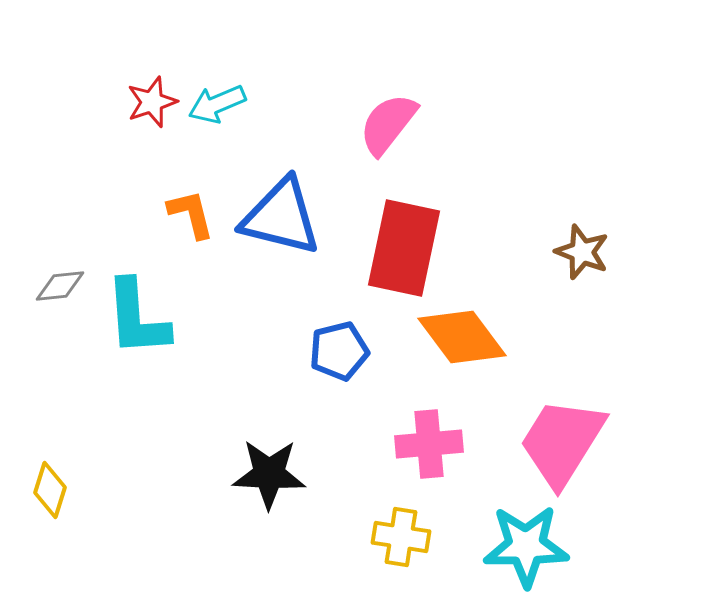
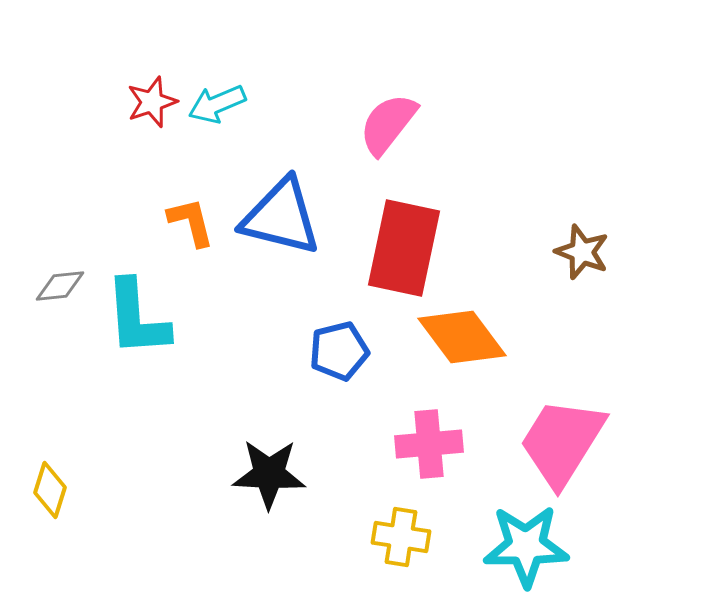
orange L-shape: moved 8 px down
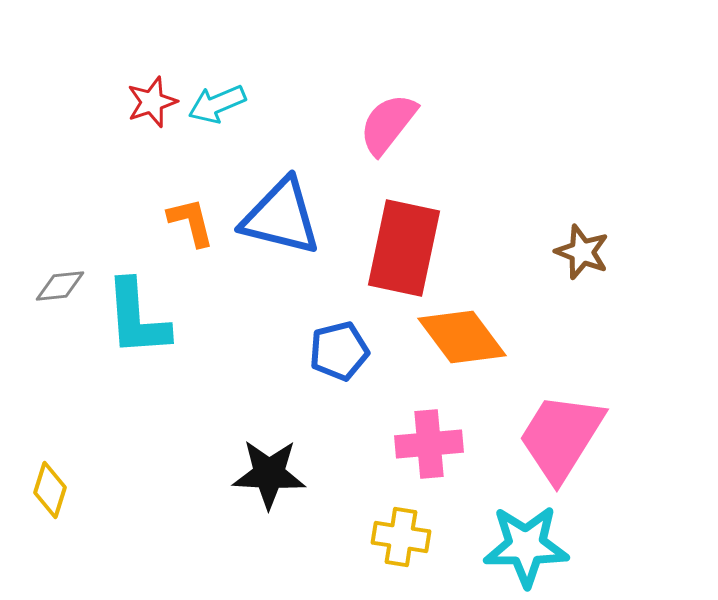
pink trapezoid: moved 1 px left, 5 px up
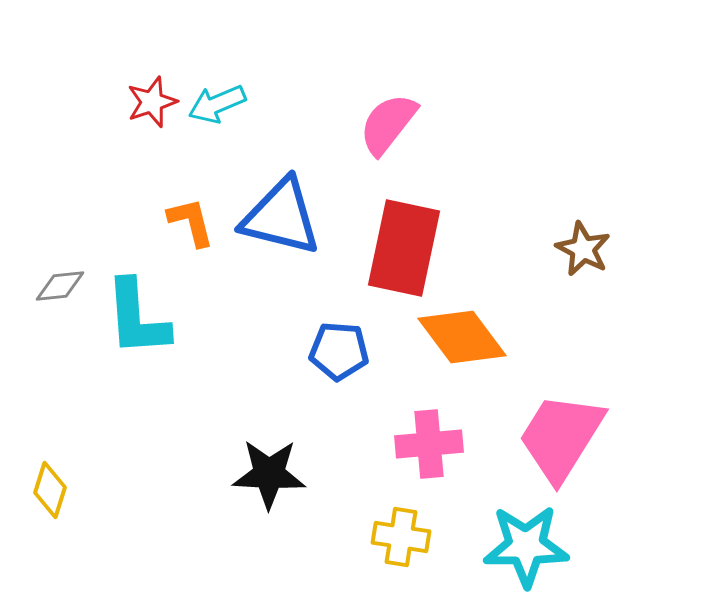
brown star: moved 1 px right, 3 px up; rotated 6 degrees clockwise
blue pentagon: rotated 18 degrees clockwise
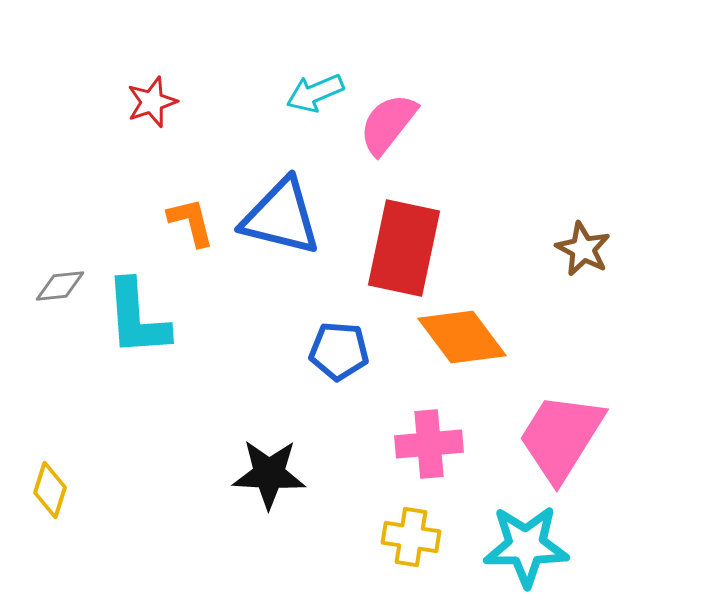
cyan arrow: moved 98 px right, 11 px up
yellow cross: moved 10 px right
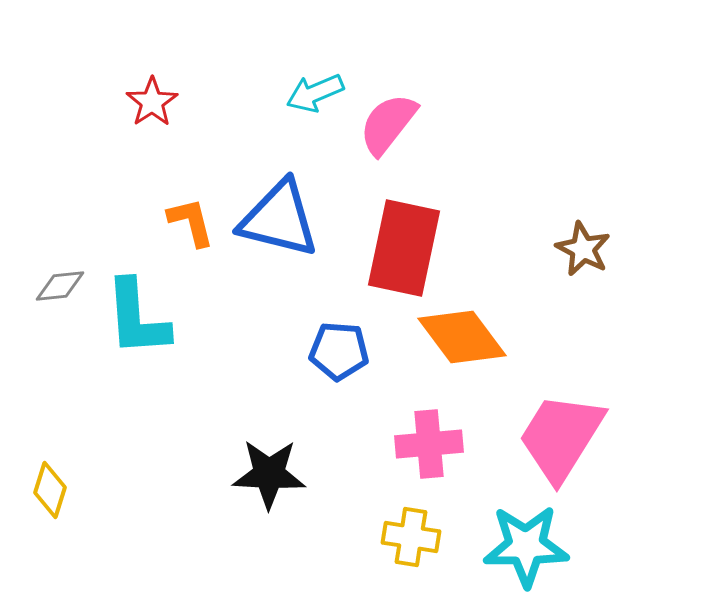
red star: rotated 15 degrees counterclockwise
blue triangle: moved 2 px left, 2 px down
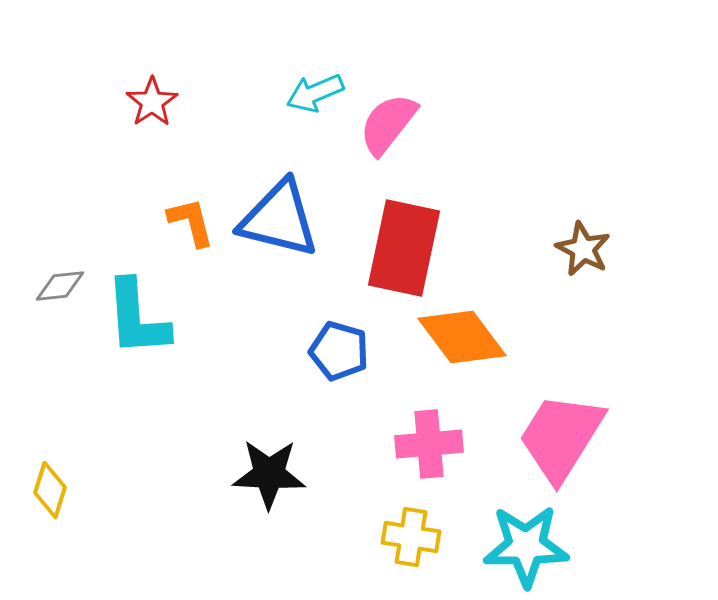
blue pentagon: rotated 12 degrees clockwise
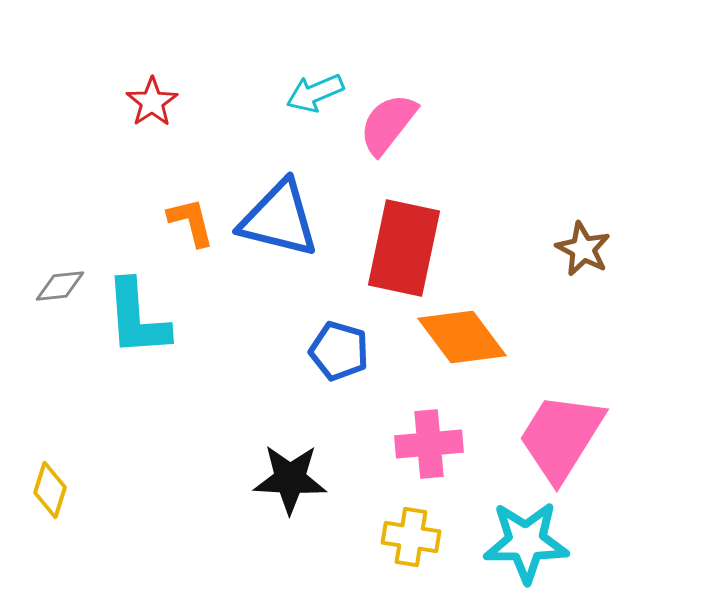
black star: moved 21 px right, 5 px down
cyan star: moved 4 px up
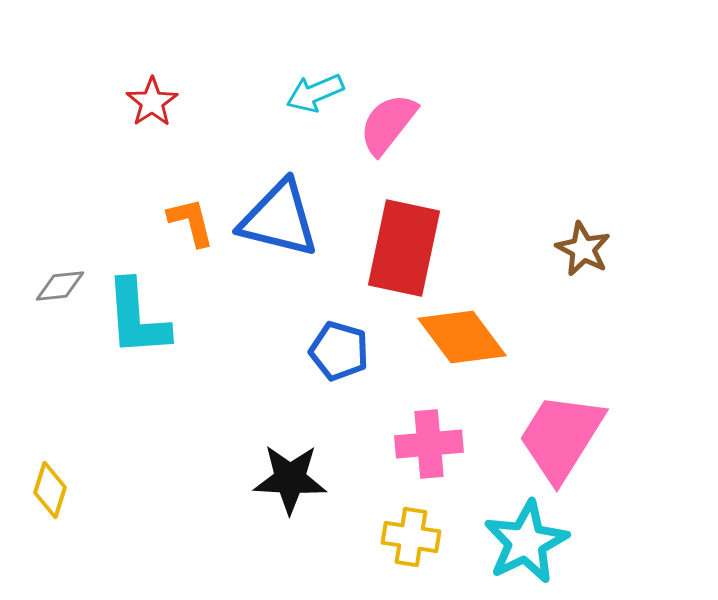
cyan star: rotated 26 degrees counterclockwise
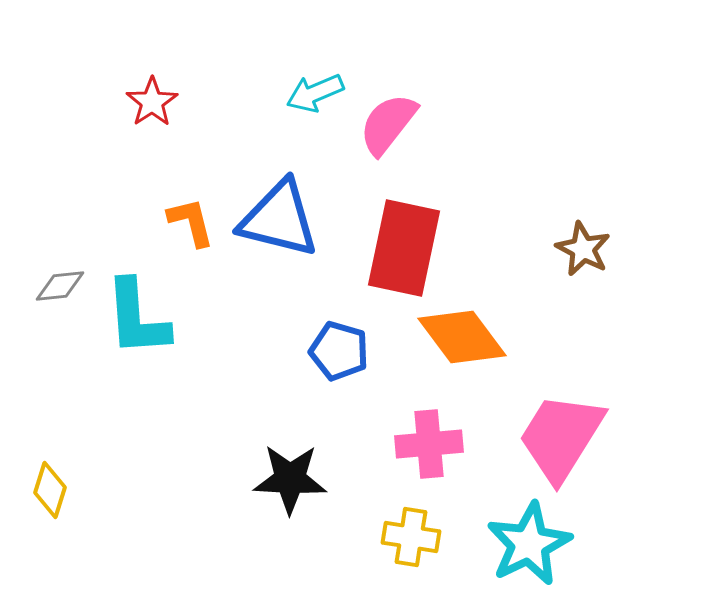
cyan star: moved 3 px right, 2 px down
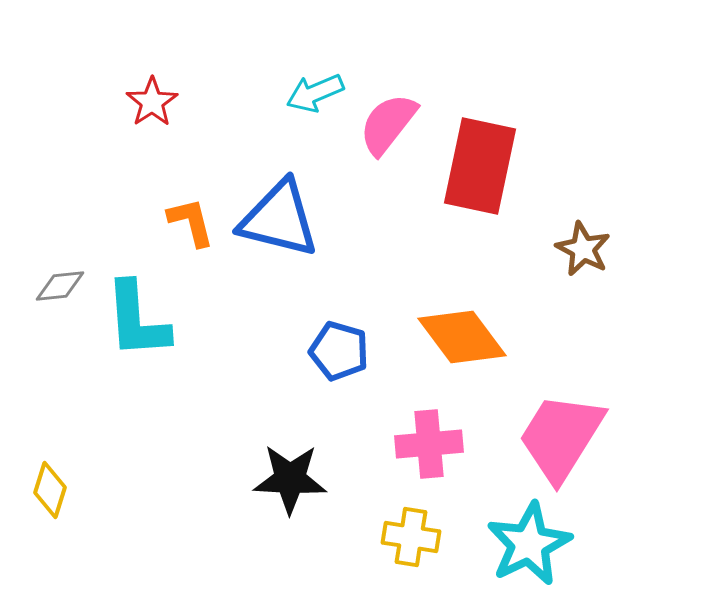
red rectangle: moved 76 px right, 82 px up
cyan L-shape: moved 2 px down
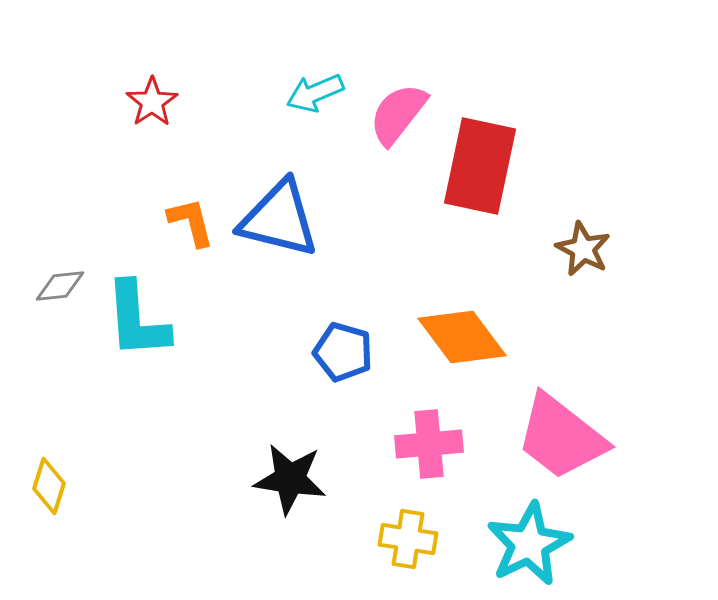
pink semicircle: moved 10 px right, 10 px up
blue pentagon: moved 4 px right, 1 px down
pink trapezoid: rotated 84 degrees counterclockwise
black star: rotated 6 degrees clockwise
yellow diamond: moved 1 px left, 4 px up
yellow cross: moved 3 px left, 2 px down
